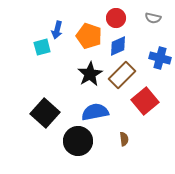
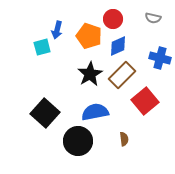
red circle: moved 3 px left, 1 px down
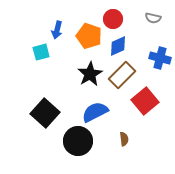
cyan square: moved 1 px left, 5 px down
blue semicircle: rotated 16 degrees counterclockwise
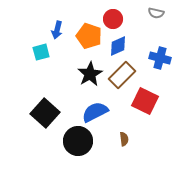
gray semicircle: moved 3 px right, 5 px up
red square: rotated 24 degrees counterclockwise
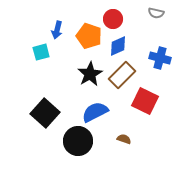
brown semicircle: rotated 64 degrees counterclockwise
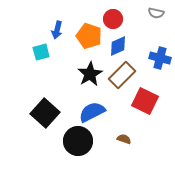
blue semicircle: moved 3 px left
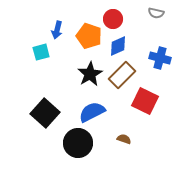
black circle: moved 2 px down
